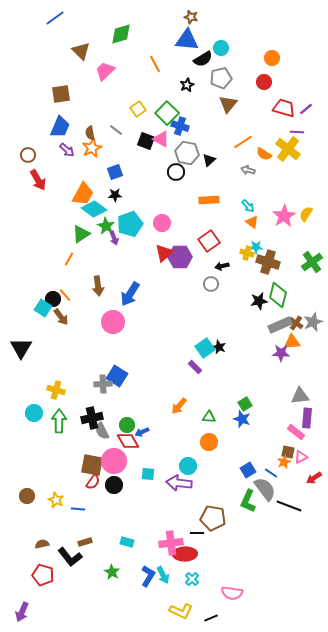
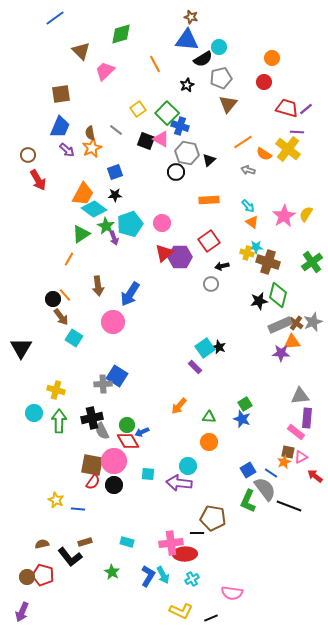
cyan circle at (221, 48): moved 2 px left, 1 px up
red trapezoid at (284, 108): moved 3 px right
cyan square at (43, 308): moved 31 px right, 30 px down
red arrow at (314, 478): moved 1 px right, 2 px up; rotated 70 degrees clockwise
brown circle at (27, 496): moved 81 px down
cyan cross at (192, 579): rotated 16 degrees clockwise
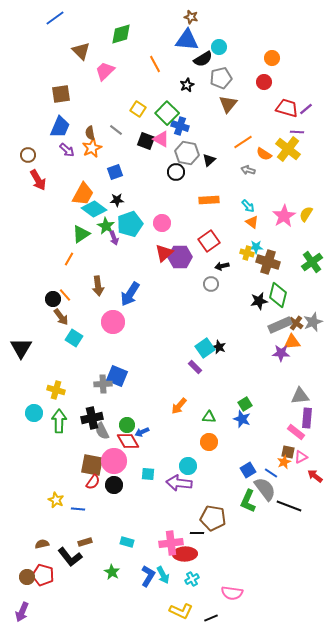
yellow square at (138, 109): rotated 21 degrees counterclockwise
black star at (115, 195): moved 2 px right, 5 px down
blue square at (117, 376): rotated 10 degrees counterclockwise
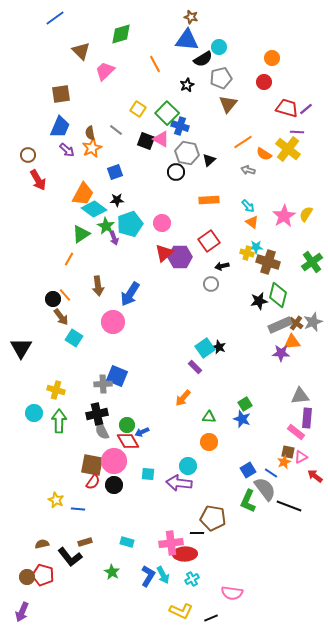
orange arrow at (179, 406): moved 4 px right, 8 px up
black cross at (92, 418): moved 5 px right, 4 px up
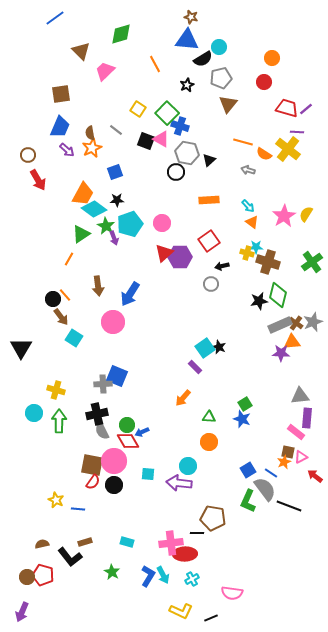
orange line at (243, 142): rotated 48 degrees clockwise
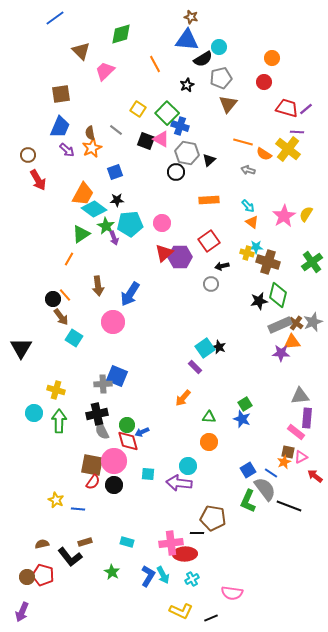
cyan pentagon at (130, 224): rotated 15 degrees clockwise
red diamond at (128, 441): rotated 15 degrees clockwise
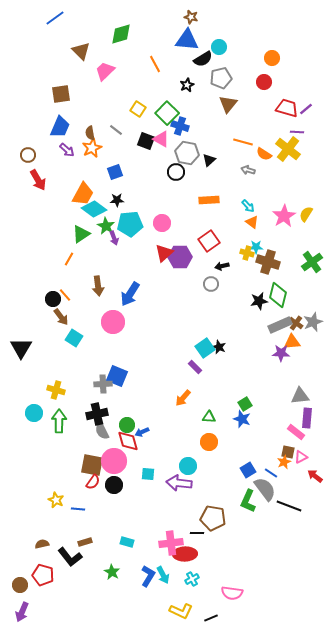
brown circle at (27, 577): moved 7 px left, 8 px down
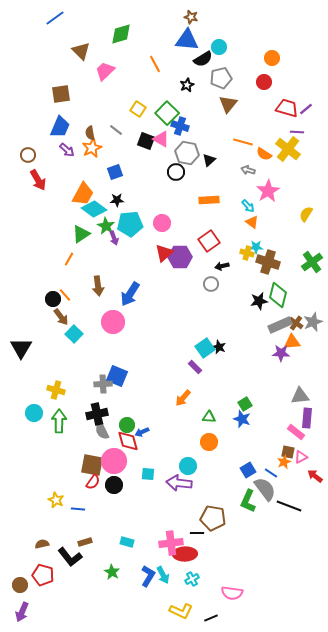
pink star at (284, 216): moved 16 px left, 25 px up
cyan square at (74, 338): moved 4 px up; rotated 12 degrees clockwise
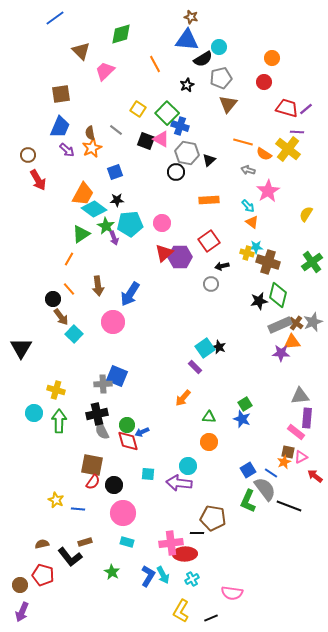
orange line at (65, 295): moved 4 px right, 6 px up
pink circle at (114, 461): moved 9 px right, 52 px down
yellow L-shape at (181, 611): rotated 95 degrees clockwise
